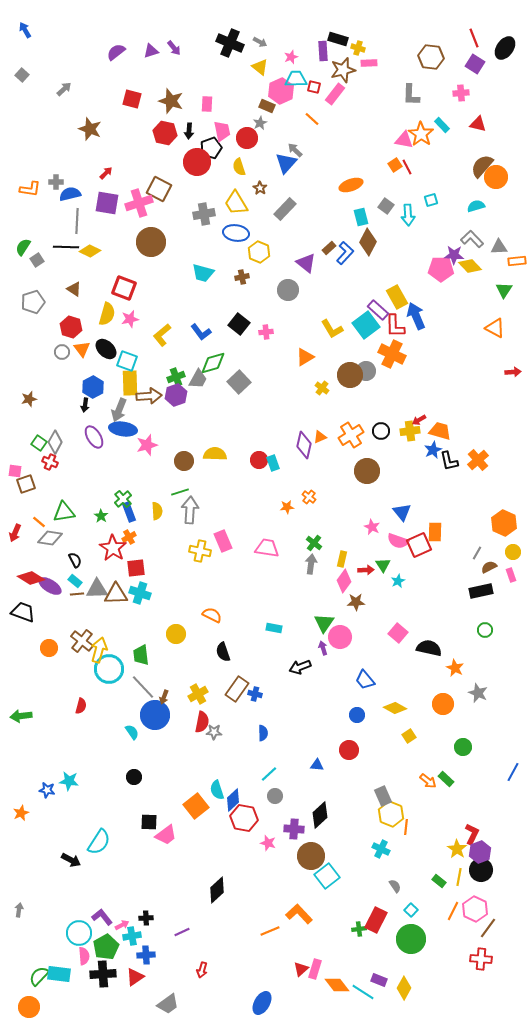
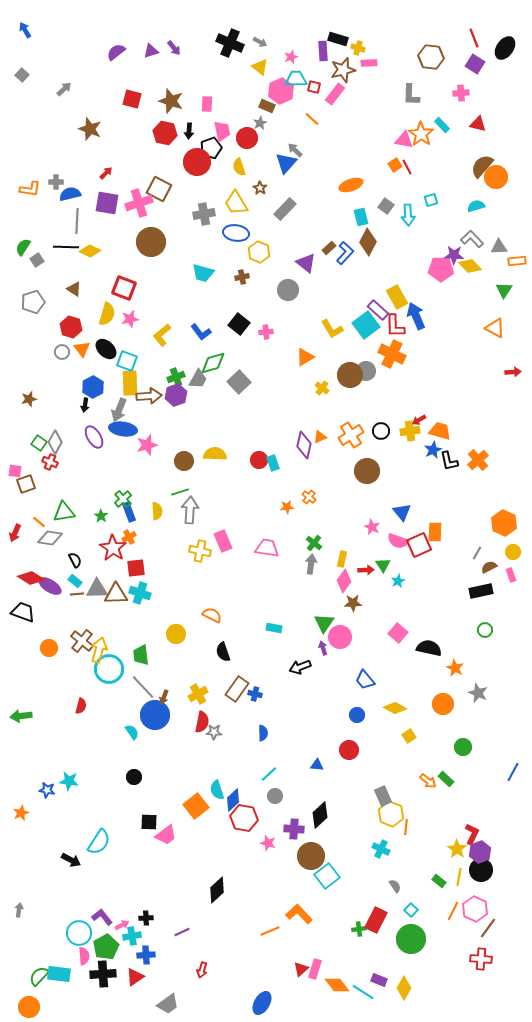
brown star at (356, 602): moved 3 px left, 1 px down
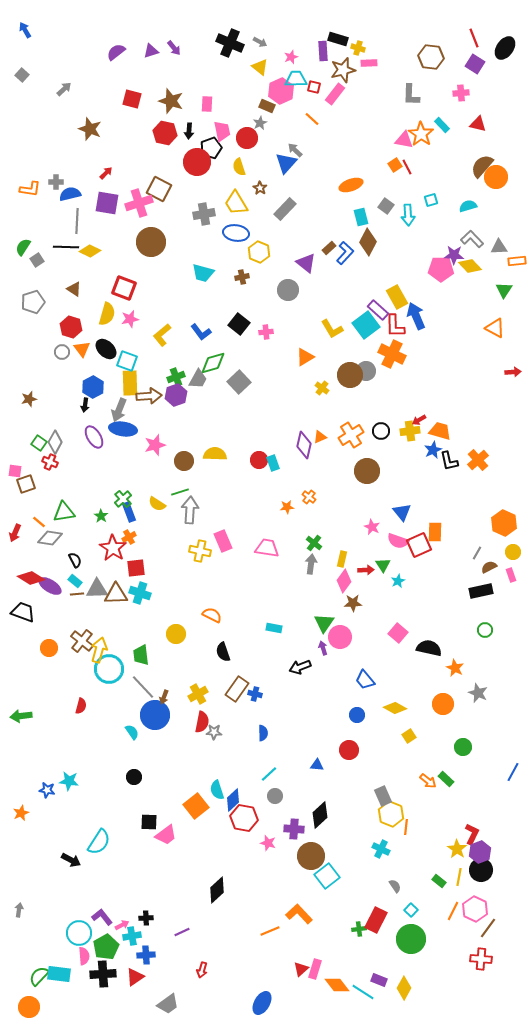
cyan semicircle at (476, 206): moved 8 px left
pink star at (147, 445): moved 8 px right
yellow semicircle at (157, 511): moved 7 px up; rotated 126 degrees clockwise
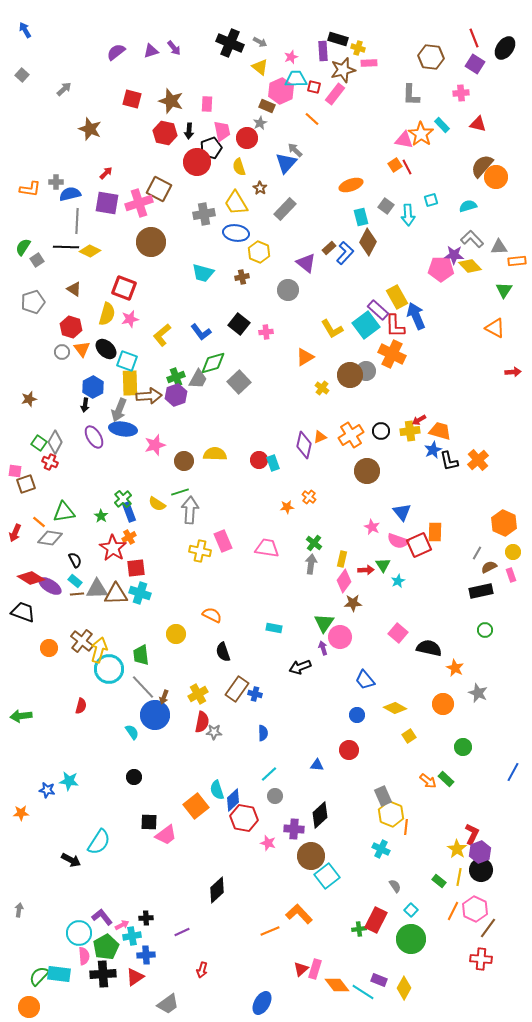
orange star at (21, 813): rotated 21 degrees clockwise
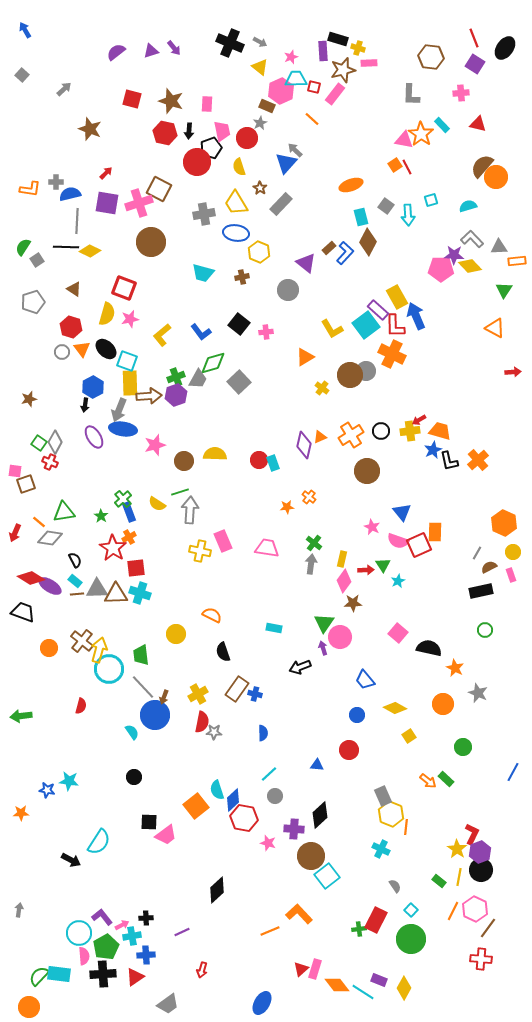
gray rectangle at (285, 209): moved 4 px left, 5 px up
